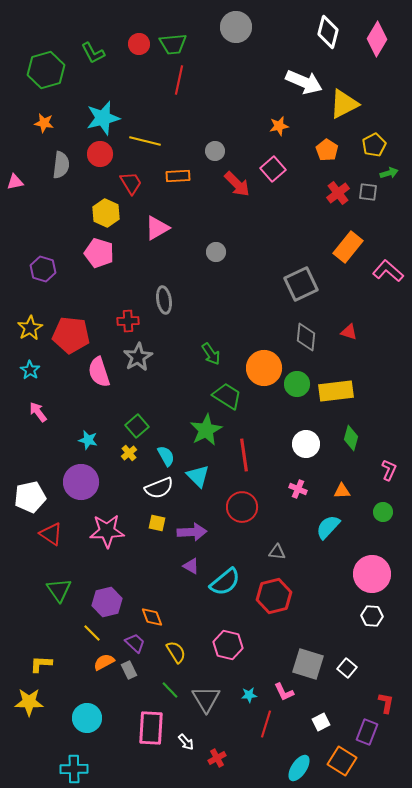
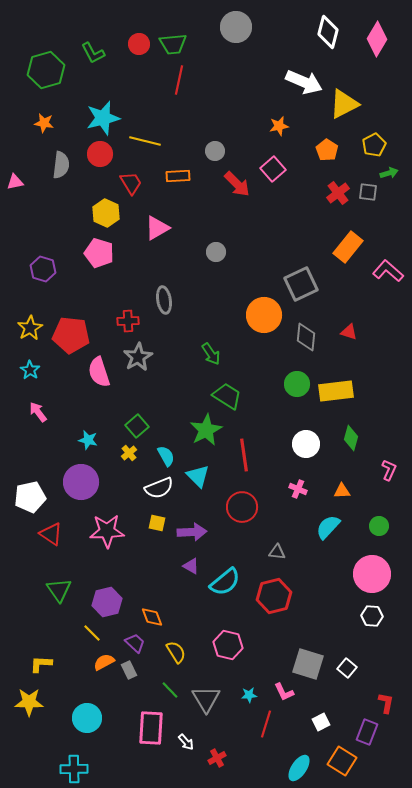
orange circle at (264, 368): moved 53 px up
green circle at (383, 512): moved 4 px left, 14 px down
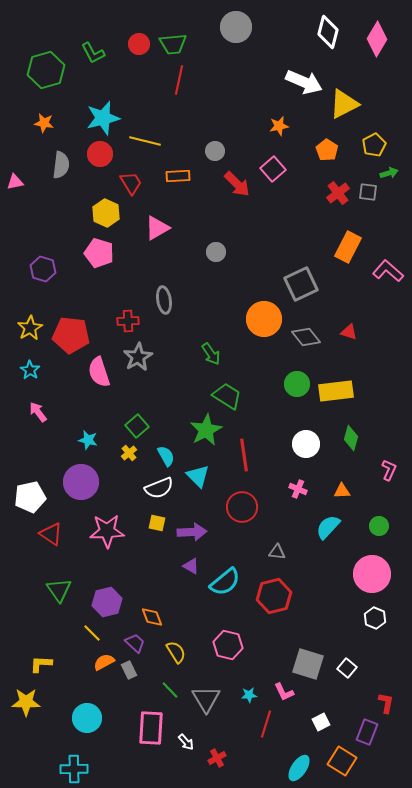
orange rectangle at (348, 247): rotated 12 degrees counterclockwise
orange circle at (264, 315): moved 4 px down
gray diamond at (306, 337): rotated 44 degrees counterclockwise
white hexagon at (372, 616): moved 3 px right, 2 px down; rotated 20 degrees clockwise
yellow star at (29, 702): moved 3 px left
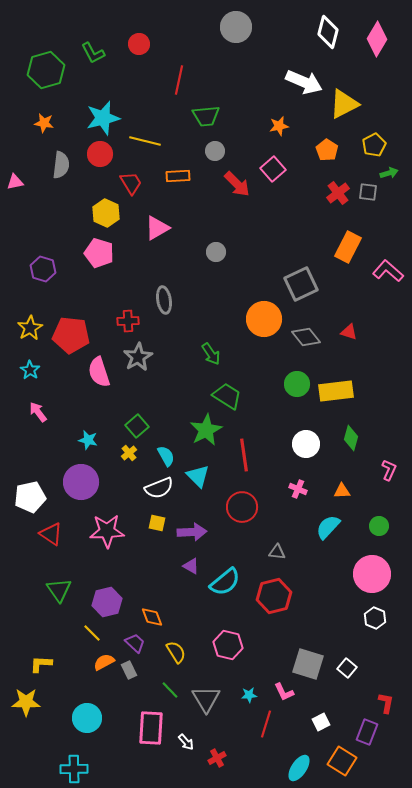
green trapezoid at (173, 44): moved 33 px right, 72 px down
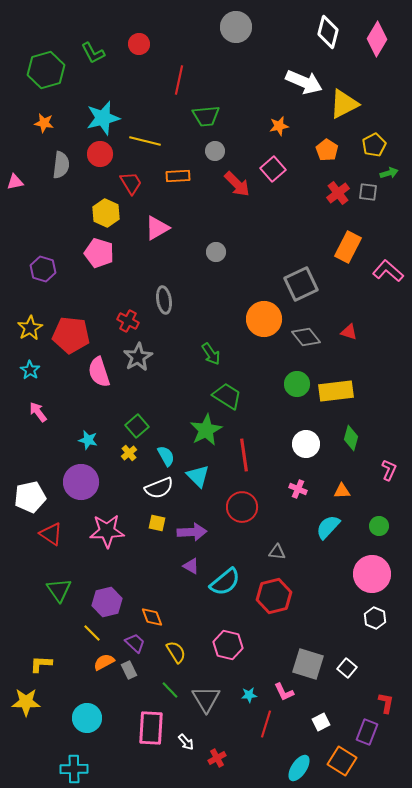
red cross at (128, 321): rotated 30 degrees clockwise
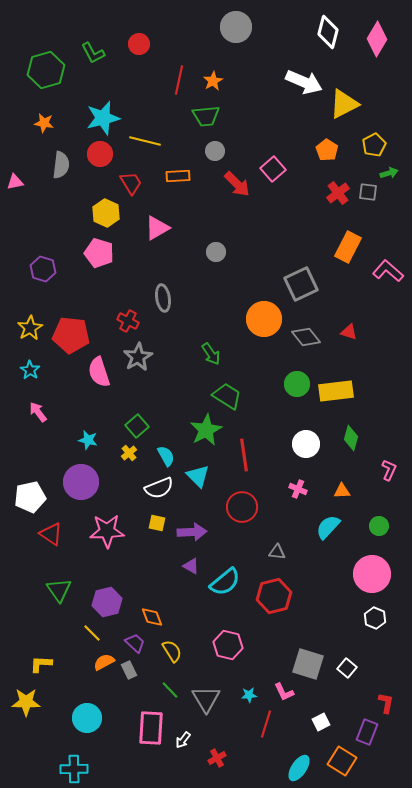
orange star at (279, 126): moved 66 px left, 45 px up; rotated 18 degrees counterclockwise
gray ellipse at (164, 300): moved 1 px left, 2 px up
yellow semicircle at (176, 652): moved 4 px left, 1 px up
white arrow at (186, 742): moved 3 px left, 2 px up; rotated 78 degrees clockwise
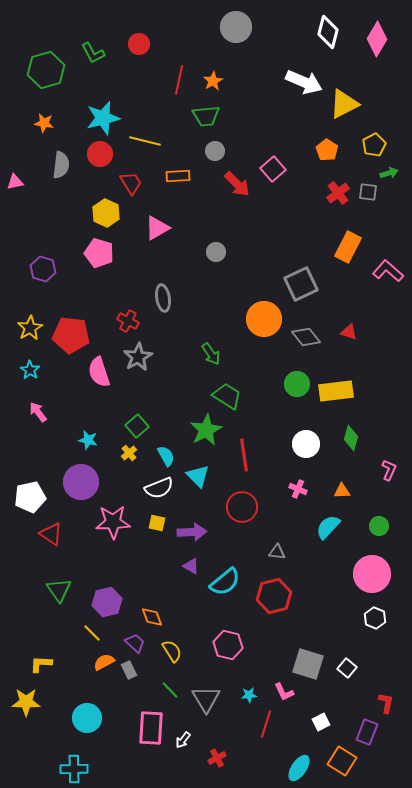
pink star at (107, 531): moved 6 px right, 9 px up
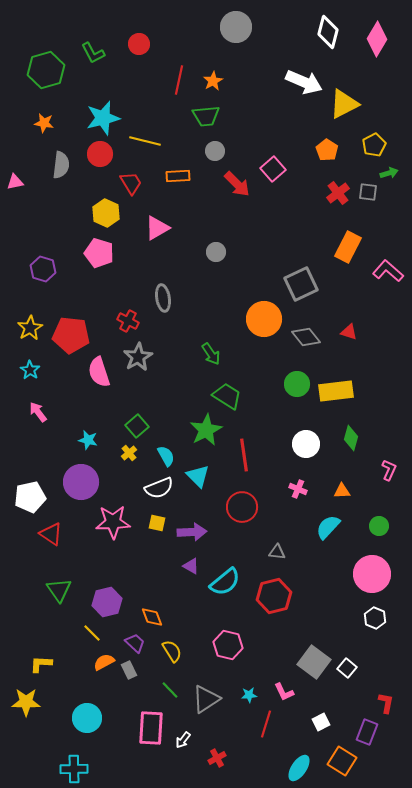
gray square at (308, 664): moved 6 px right, 2 px up; rotated 20 degrees clockwise
gray triangle at (206, 699): rotated 28 degrees clockwise
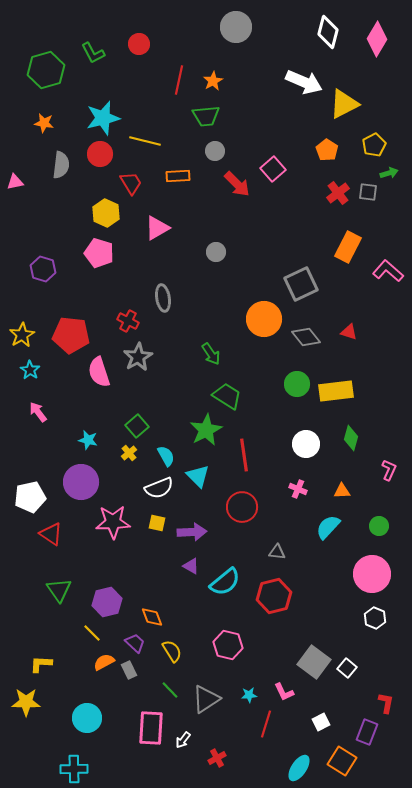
yellow star at (30, 328): moved 8 px left, 7 px down
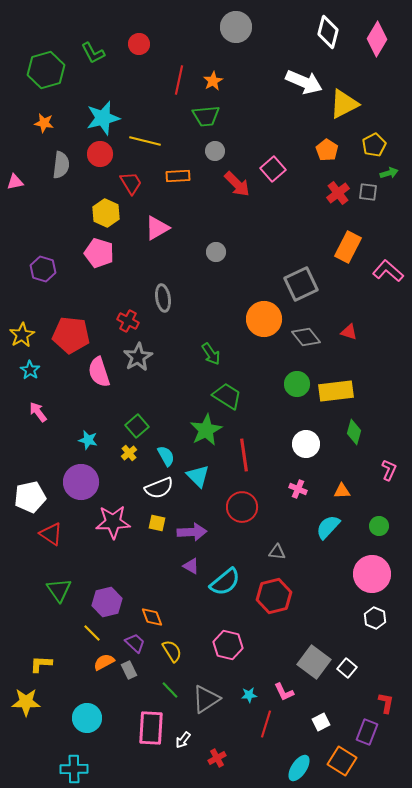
green diamond at (351, 438): moved 3 px right, 6 px up
